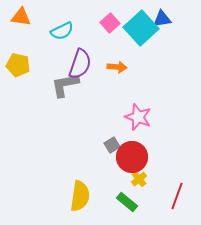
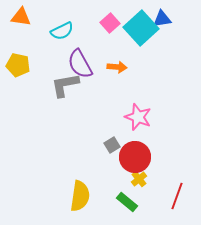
purple semicircle: rotated 132 degrees clockwise
red circle: moved 3 px right
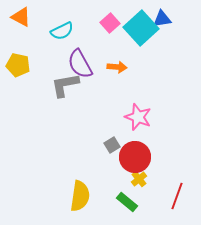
orange triangle: rotated 20 degrees clockwise
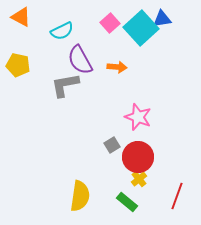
purple semicircle: moved 4 px up
red circle: moved 3 px right
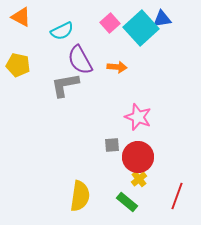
gray square: rotated 28 degrees clockwise
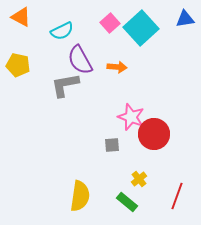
blue triangle: moved 23 px right
pink star: moved 7 px left
red circle: moved 16 px right, 23 px up
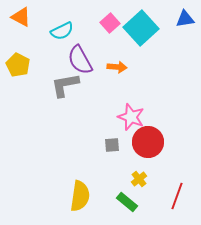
yellow pentagon: rotated 15 degrees clockwise
red circle: moved 6 px left, 8 px down
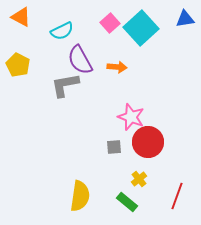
gray square: moved 2 px right, 2 px down
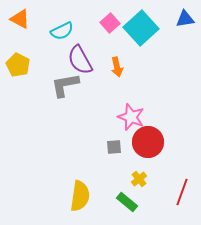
orange triangle: moved 1 px left, 2 px down
orange arrow: rotated 72 degrees clockwise
red line: moved 5 px right, 4 px up
